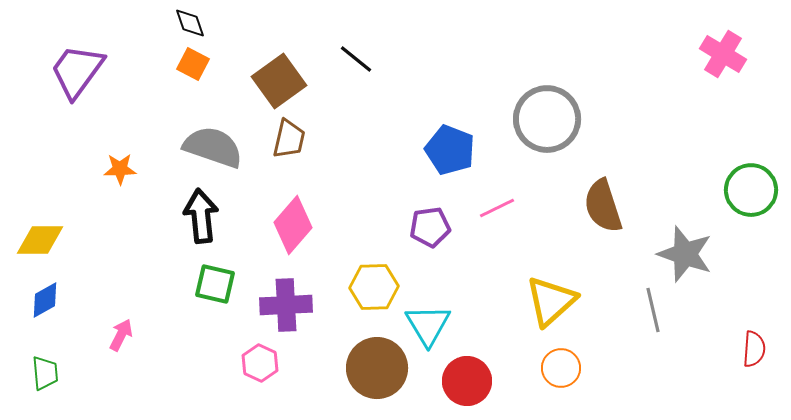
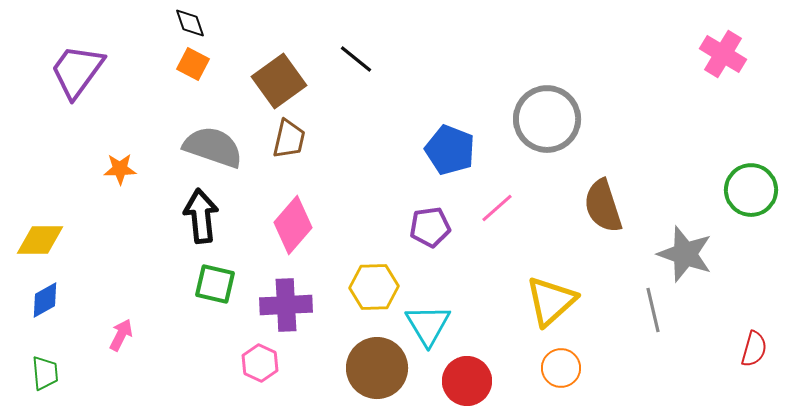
pink line: rotated 15 degrees counterclockwise
red semicircle: rotated 12 degrees clockwise
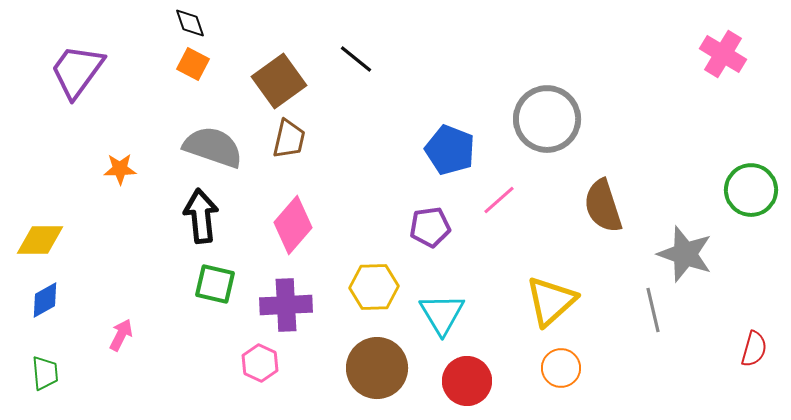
pink line: moved 2 px right, 8 px up
cyan triangle: moved 14 px right, 11 px up
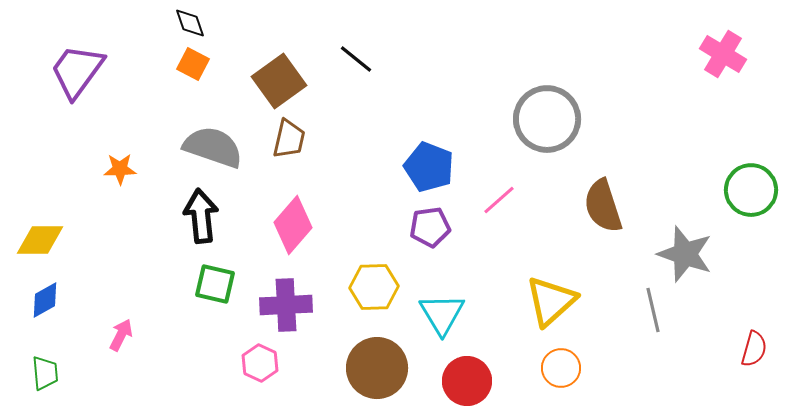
blue pentagon: moved 21 px left, 17 px down
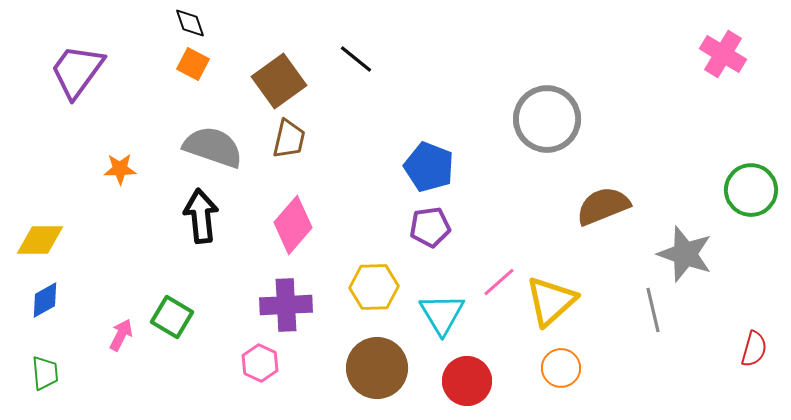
pink line: moved 82 px down
brown semicircle: rotated 86 degrees clockwise
green square: moved 43 px left, 33 px down; rotated 18 degrees clockwise
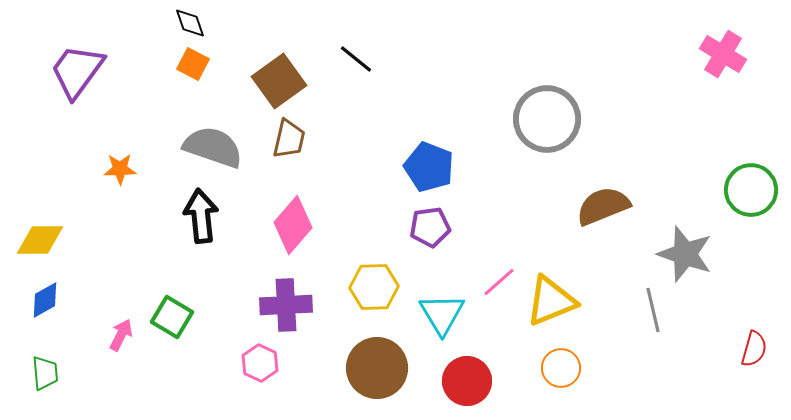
yellow triangle: rotated 20 degrees clockwise
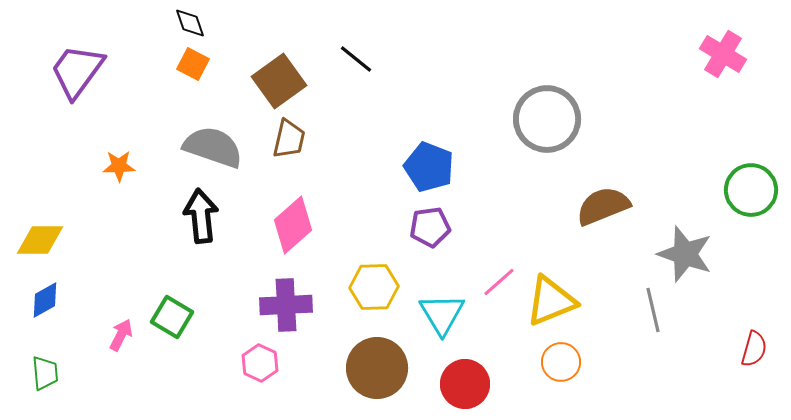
orange star: moved 1 px left, 3 px up
pink diamond: rotated 8 degrees clockwise
orange circle: moved 6 px up
red circle: moved 2 px left, 3 px down
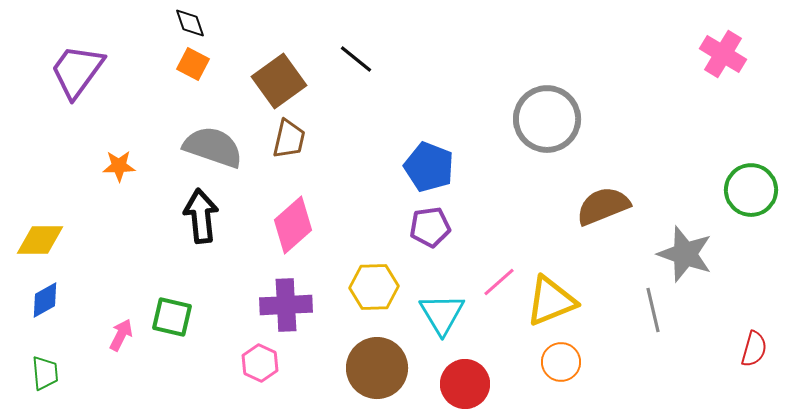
green square: rotated 18 degrees counterclockwise
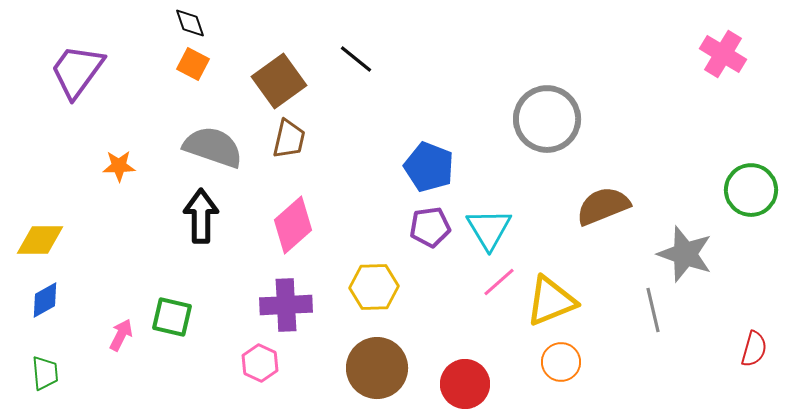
black arrow: rotated 6 degrees clockwise
cyan triangle: moved 47 px right, 85 px up
